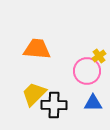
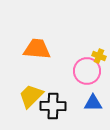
yellow cross: rotated 32 degrees counterclockwise
yellow trapezoid: moved 3 px left, 2 px down
black cross: moved 1 px left, 1 px down
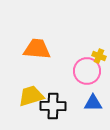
yellow trapezoid: rotated 28 degrees clockwise
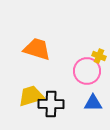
orange trapezoid: rotated 12 degrees clockwise
black cross: moved 2 px left, 2 px up
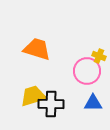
yellow trapezoid: moved 2 px right
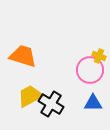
orange trapezoid: moved 14 px left, 7 px down
pink circle: moved 3 px right, 1 px up
yellow trapezoid: moved 3 px left; rotated 12 degrees counterclockwise
black cross: rotated 30 degrees clockwise
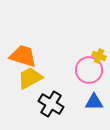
pink circle: moved 1 px left
yellow trapezoid: moved 18 px up
blue triangle: moved 1 px right, 1 px up
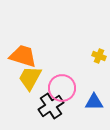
pink circle: moved 27 px left, 18 px down
yellow trapezoid: rotated 32 degrees counterclockwise
black cross: moved 2 px down; rotated 25 degrees clockwise
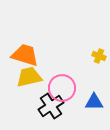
orange trapezoid: moved 2 px right, 1 px up
yellow trapezoid: moved 1 px left, 1 px up; rotated 48 degrees clockwise
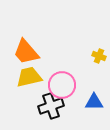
orange trapezoid: moved 1 px right, 3 px up; rotated 148 degrees counterclockwise
pink circle: moved 3 px up
black cross: rotated 15 degrees clockwise
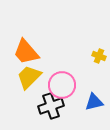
yellow trapezoid: rotated 32 degrees counterclockwise
blue triangle: rotated 12 degrees counterclockwise
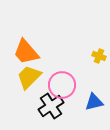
black cross: rotated 15 degrees counterclockwise
